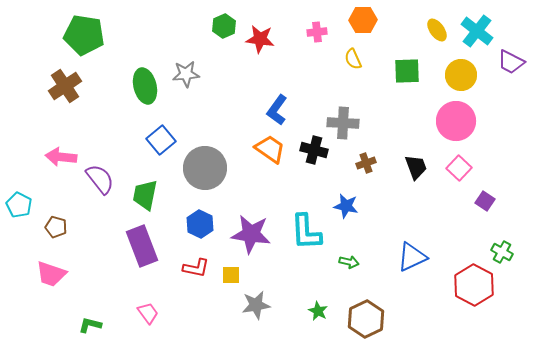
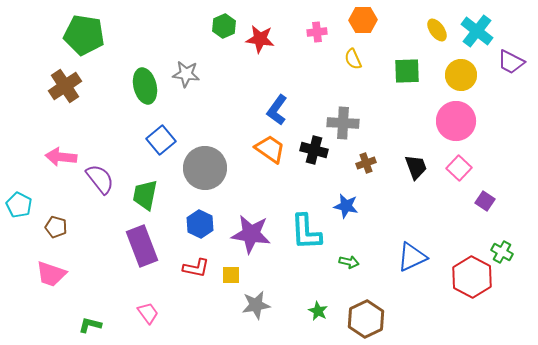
gray star at (186, 74): rotated 12 degrees clockwise
red hexagon at (474, 285): moved 2 px left, 8 px up
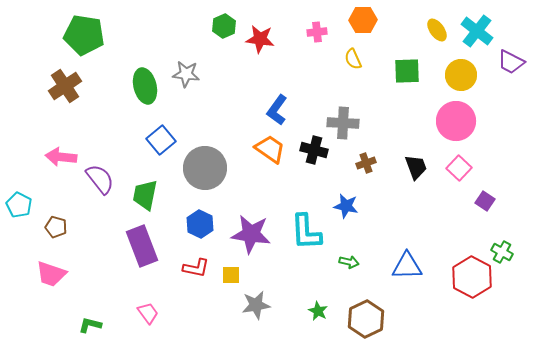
blue triangle at (412, 257): moved 5 px left, 9 px down; rotated 24 degrees clockwise
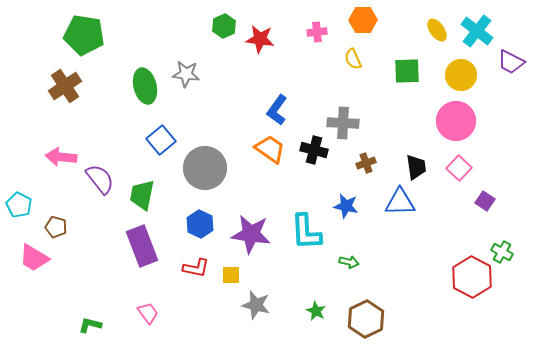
black trapezoid at (416, 167): rotated 12 degrees clockwise
green trapezoid at (145, 195): moved 3 px left
blue triangle at (407, 266): moved 7 px left, 64 px up
pink trapezoid at (51, 274): moved 17 px left, 16 px up; rotated 12 degrees clockwise
gray star at (256, 305): rotated 24 degrees clockwise
green star at (318, 311): moved 2 px left
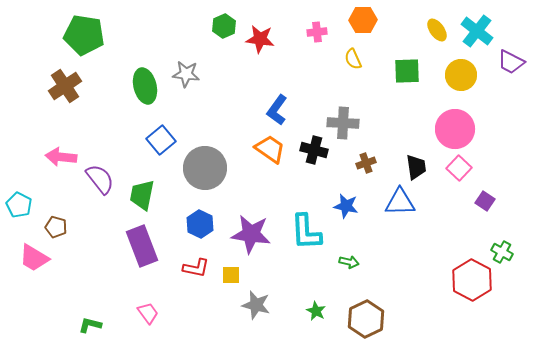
pink circle at (456, 121): moved 1 px left, 8 px down
red hexagon at (472, 277): moved 3 px down
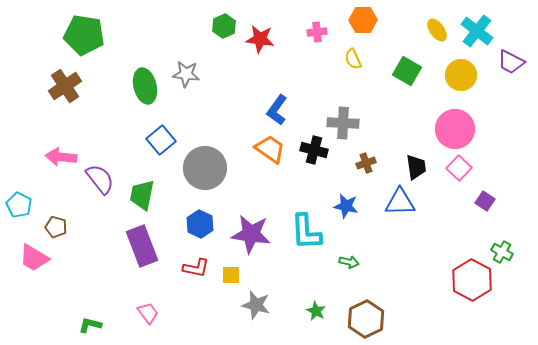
green square at (407, 71): rotated 32 degrees clockwise
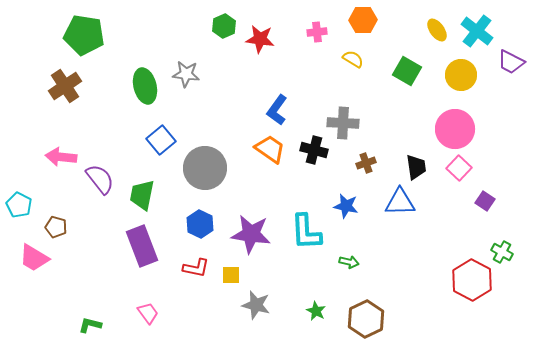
yellow semicircle at (353, 59): rotated 145 degrees clockwise
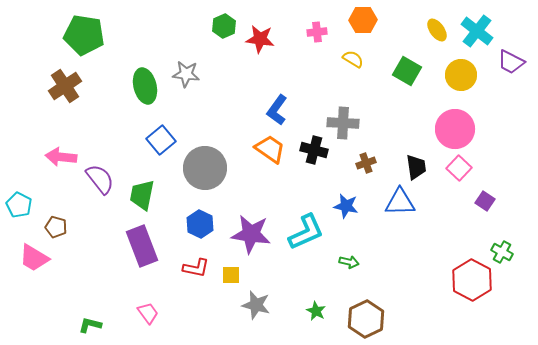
cyan L-shape at (306, 232): rotated 111 degrees counterclockwise
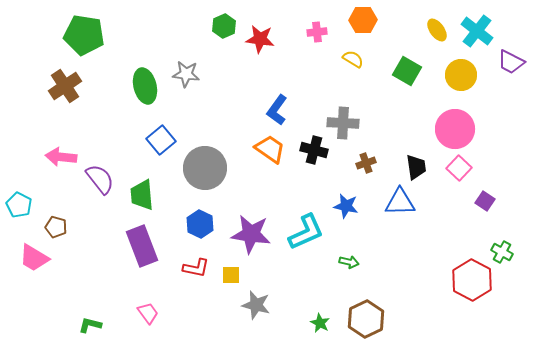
green trapezoid at (142, 195): rotated 16 degrees counterclockwise
green star at (316, 311): moved 4 px right, 12 px down
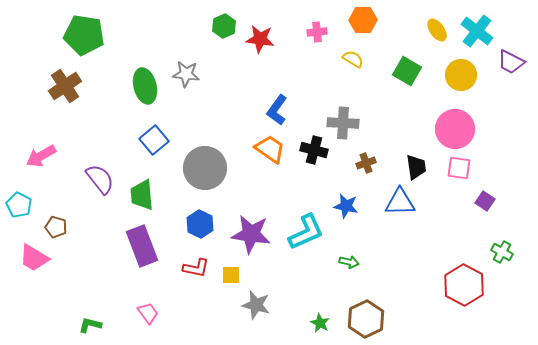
blue square at (161, 140): moved 7 px left
pink arrow at (61, 157): moved 20 px left, 1 px up; rotated 36 degrees counterclockwise
pink square at (459, 168): rotated 35 degrees counterclockwise
red hexagon at (472, 280): moved 8 px left, 5 px down
